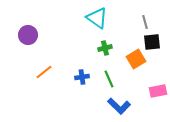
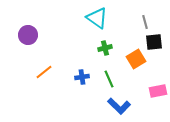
black square: moved 2 px right
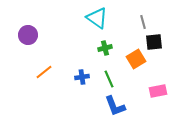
gray line: moved 2 px left
blue L-shape: moved 4 px left; rotated 25 degrees clockwise
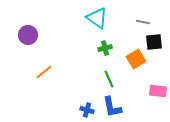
gray line: rotated 64 degrees counterclockwise
blue cross: moved 5 px right, 33 px down; rotated 24 degrees clockwise
pink rectangle: rotated 18 degrees clockwise
blue L-shape: moved 3 px left, 1 px down; rotated 10 degrees clockwise
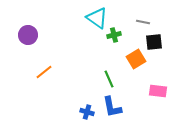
green cross: moved 9 px right, 13 px up
blue cross: moved 2 px down
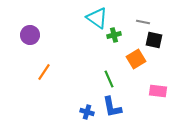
purple circle: moved 2 px right
black square: moved 2 px up; rotated 18 degrees clockwise
orange line: rotated 18 degrees counterclockwise
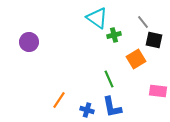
gray line: rotated 40 degrees clockwise
purple circle: moved 1 px left, 7 px down
orange line: moved 15 px right, 28 px down
blue cross: moved 2 px up
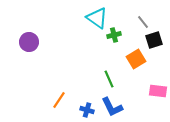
black square: rotated 30 degrees counterclockwise
blue L-shape: rotated 15 degrees counterclockwise
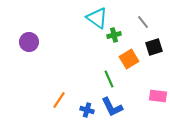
black square: moved 7 px down
orange square: moved 7 px left
pink rectangle: moved 5 px down
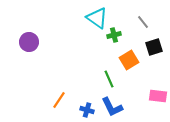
orange square: moved 1 px down
